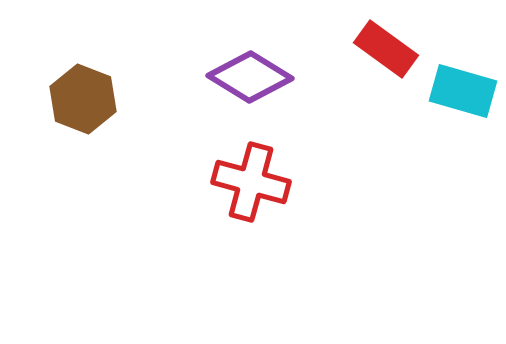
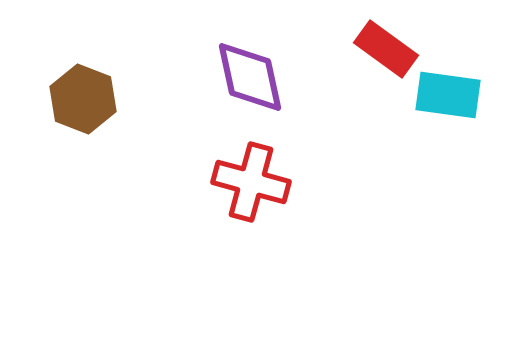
purple diamond: rotated 46 degrees clockwise
cyan rectangle: moved 15 px left, 4 px down; rotated 8 degrees counterclockwise
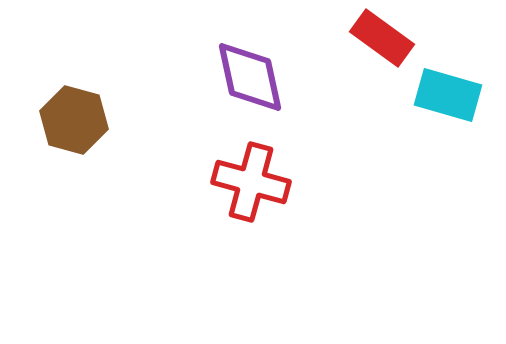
red rectangle: moved 4 px left, 11 px up
cyan rectangle: rotated 8 degrees clockwise
brown hexagon: moved 9 px left, 21 px down; rotated 6 degrees counterclockwise
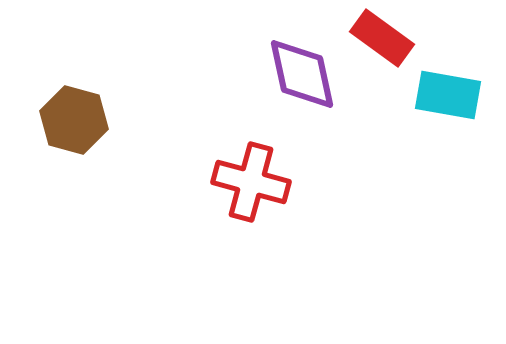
purple diamond: moved 52 px right, 3 px up
cyan rectangle: rotated 6 degrees counterclockwise
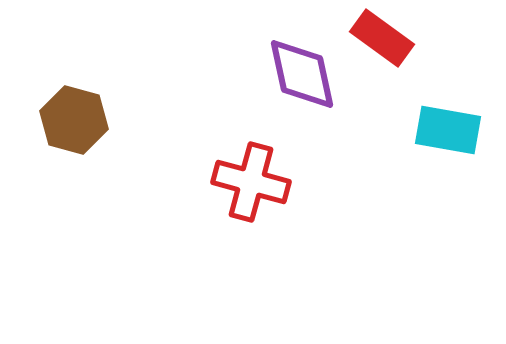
cyan rectangle: moved 35 px down
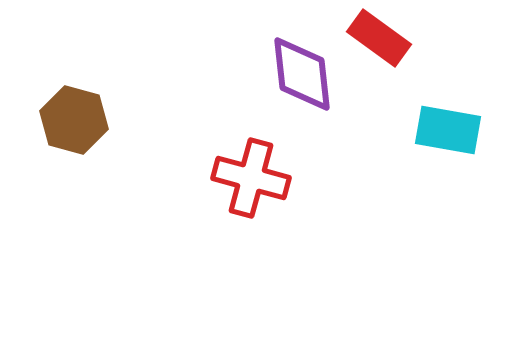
red rectangle: moved 3 px left
purple diamond: rotated 6 degrees clockwise
red cross: moved 4 px up
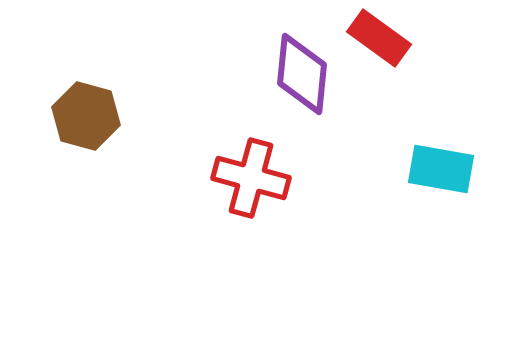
purple diamond: rotated 12 degrees clockwise
brown hexagon: moved 12 px right, 4 px up
cyan rectangle: moved 7 px left, 39 px down
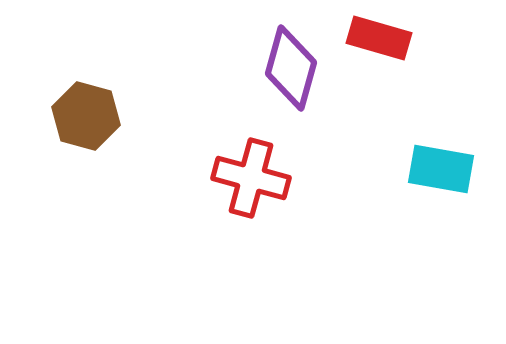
red rectangle: rotated 20 degrees counterclockwise
purple diamond: moved 11 px left, 6 px up; rotated 10 degrees clockwise
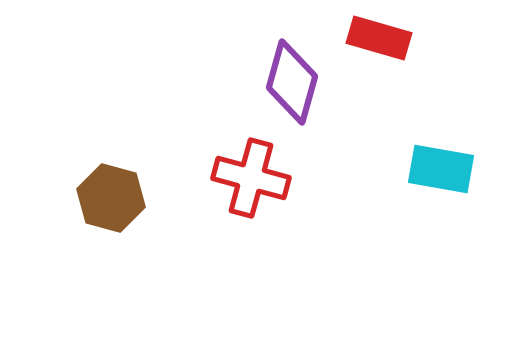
purple diamond: moved 1 px right, 14 px down
brown hexagon: moved 25 px right, 82 px down
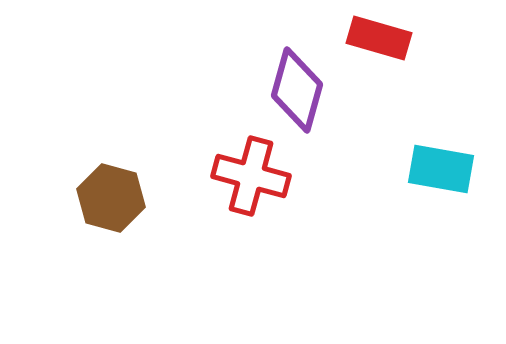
purple diamond: moved 5 px right, 8 px down
red cross: moved 2 px up
